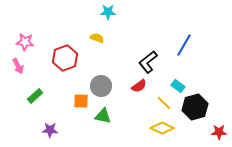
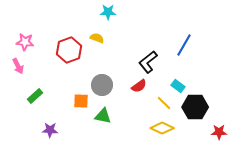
red hexagon: moved 4 px right, 8 px up
gray circle: moved 1 px right, 1 px up
black hexagon: rotated 15 degrees clockwise
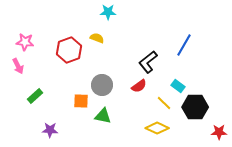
yellow diamond: moved 5 px left
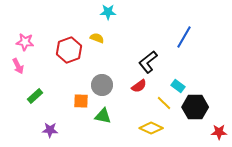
blue line: moved 8 px up
yellow diamond: moved 6 px left
